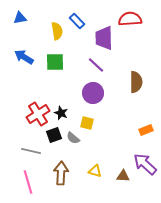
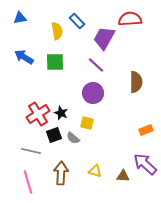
purple trapezoid: rotated 30 degrees clockwise
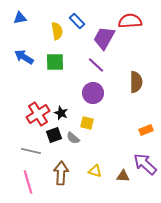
red semicircle: moved 2 px down
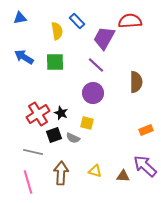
gray semicircle: rotated 16 degrees counterclockwise
gray line: moved 2 px right, 1 px down
purple arrow: moved 2 px down
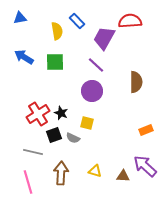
purple circle: moved 1 px left, 2 px up
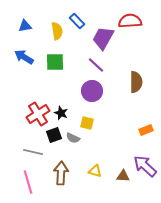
blue triangle: moved 5 px right, 8 px down
purple trapezoid: moved 1 px left
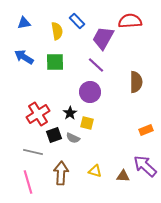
blue triangle: moved 1 px left, 3 px up
purple circle: moved 2 px left, 1 px down
black star: moved 9 px right; rotated 16 degrees clockwise
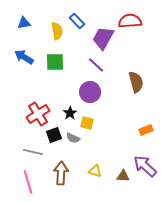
brown semicircle: rotated 15 degrees counterclockwise
